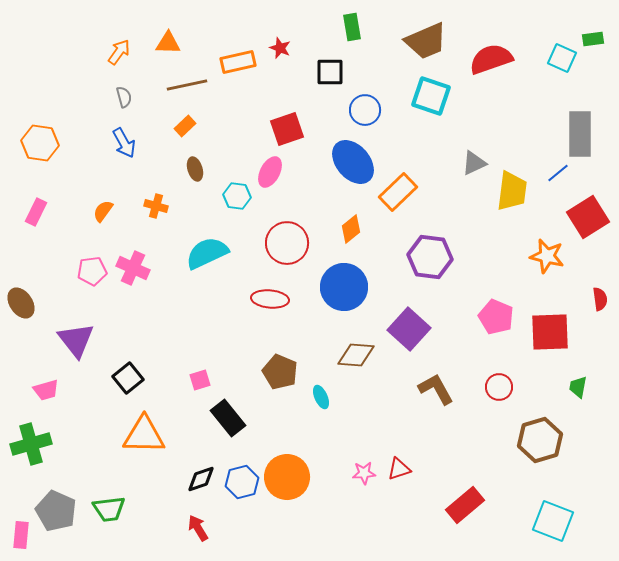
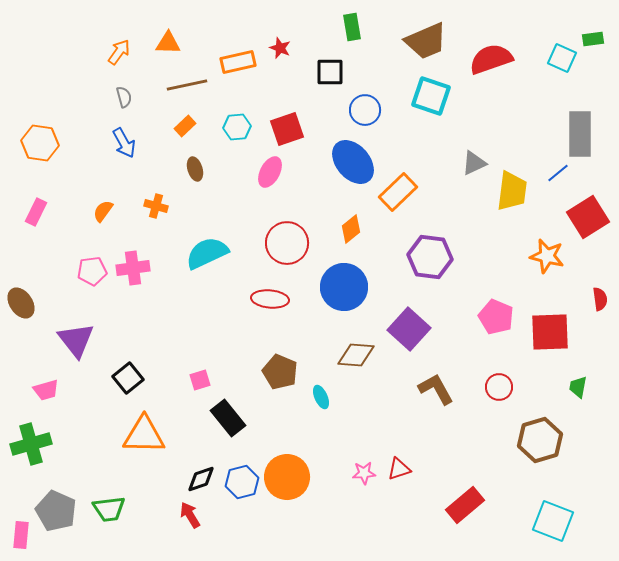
cyan hexagon at (237, 196): moved 69 px up; rotated 12 degrees counterclockwise
pink cross at (133, 268): rotated 32 degrees counterclockwise
red arrow at (198, 528): moved 8 px left, 13 px up
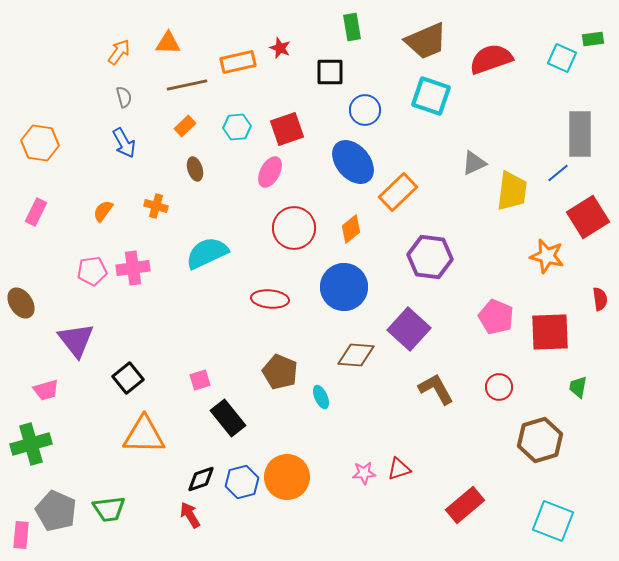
red circle at (287, 243): moved 7 px right, 15 px up
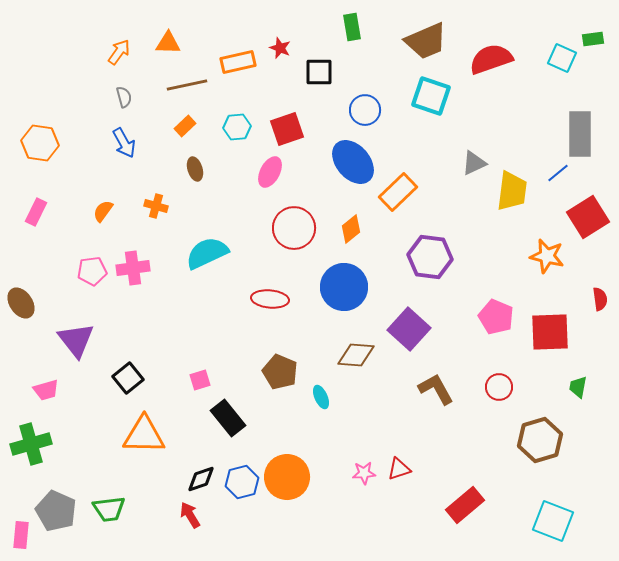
black square at (330, 72): moved 11 px left
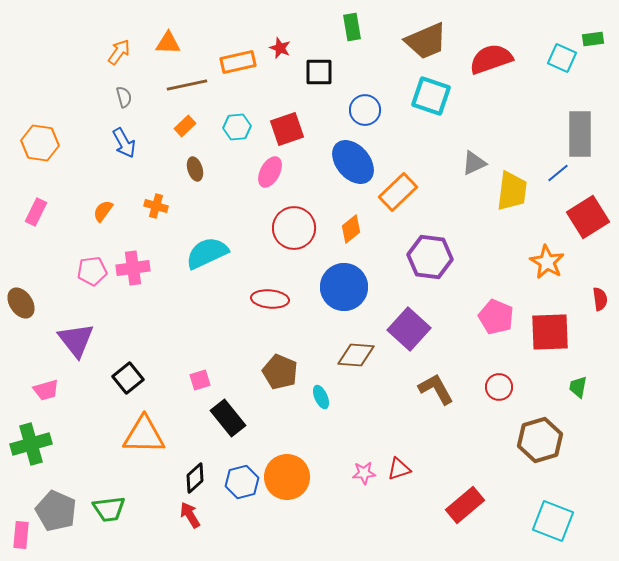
orange star at (547, 256): moved 6 px down; rotated 16 degrees clockwise
black diamond at (201, 479): moved 6 px left, 1 px up; rotated 24 degrees counterclockwise
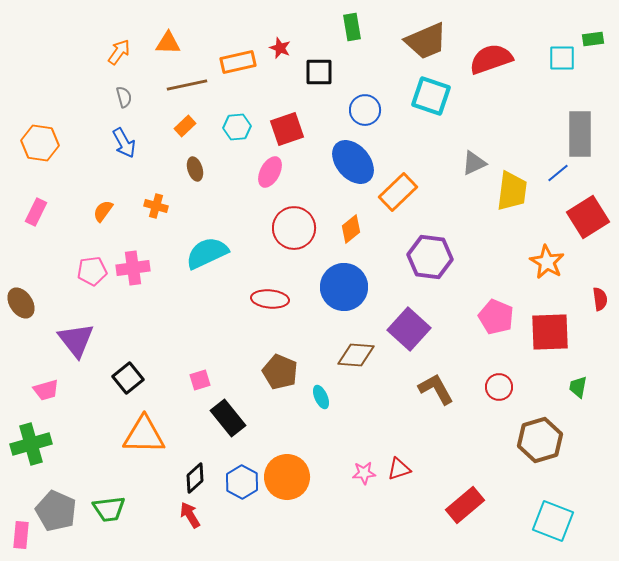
cyan square at (562, 58): rotated 24 degrees counterclockwise
blue hexagon at (242, 482): rotated 16 degrees counterclockwise
